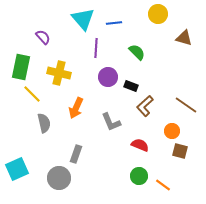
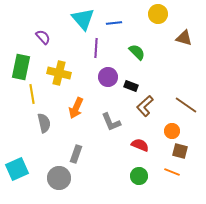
yellow line: rotated 36 degrees clockwise
orange line: moved 9 px right, 13 px up; rotated 14 degrees counterclockwise
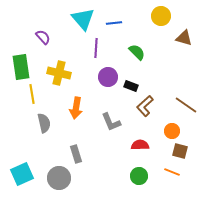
yellow circle: moved 3 px right, 2 px down
green rectangle: rotated 20 degrees counterclockwise
orange arrow: rotated 15 degrees counterclockwise
red semicircle: rotated 24 degrees counterclockwise
gray rectangle: rotated 36 degrees counterclockwise
cyan square: moved 5 px right, 5 px down
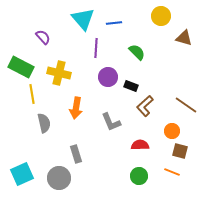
green rectangle: rotated 55 degrees counterclockwise
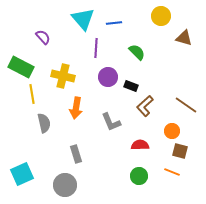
yellow cross: moved 4 px right, 3 px down
gray circle: moved 6 px right, 7 px down
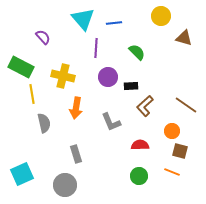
black rectangle: rotated 24 degrees counterclockwise
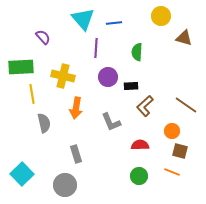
green semicircle: rotated 132 degrees counterclockwise
green rectangle: rotated 30 degrees counterclockwise
cyan square: rotated 20 degrees counterclockwise
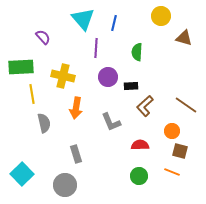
blue line: rotated 70 degrees counterclockwise
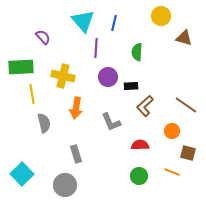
cyan triangle: moved 2 px down
brown square: moved 8 px right, 2 px down
